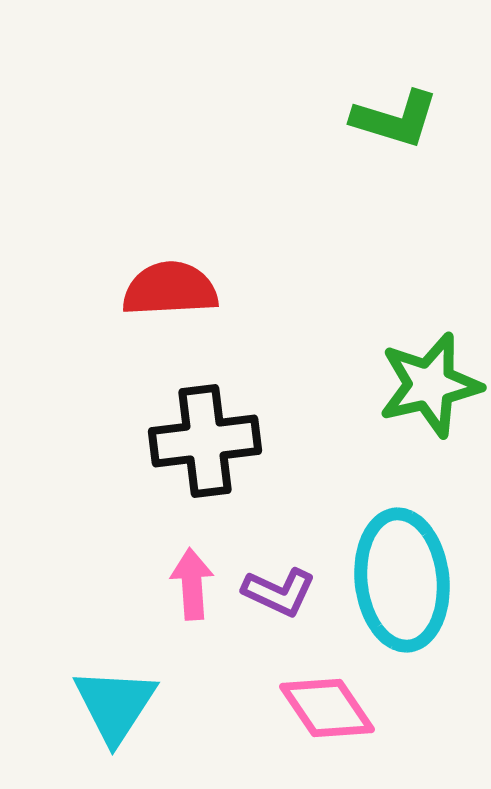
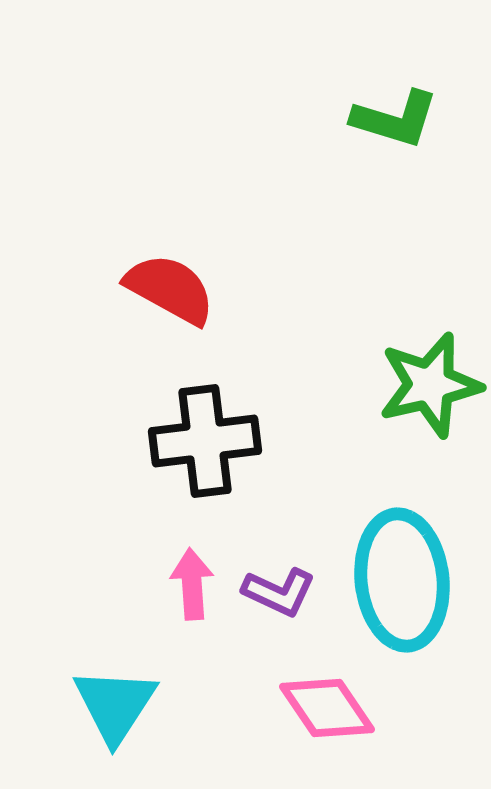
red semicircle: rotated 32 degrees clockwise
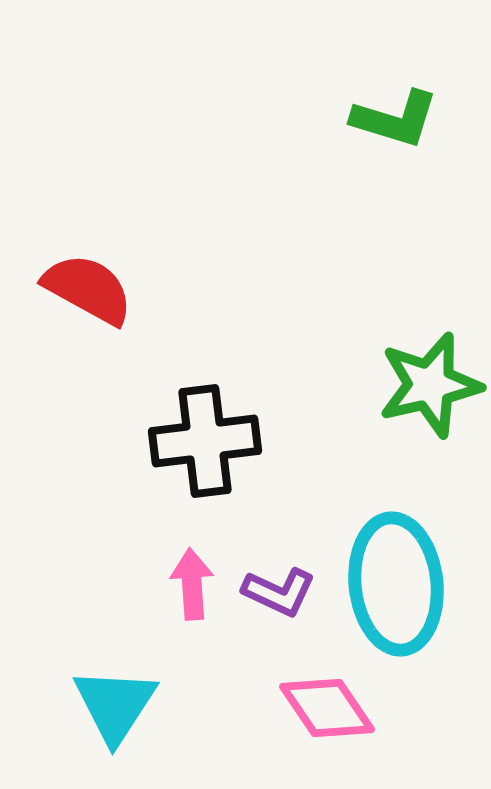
red semicircle: moved 82 px left
cyan ellipse: moved 6 px left, 4 px down
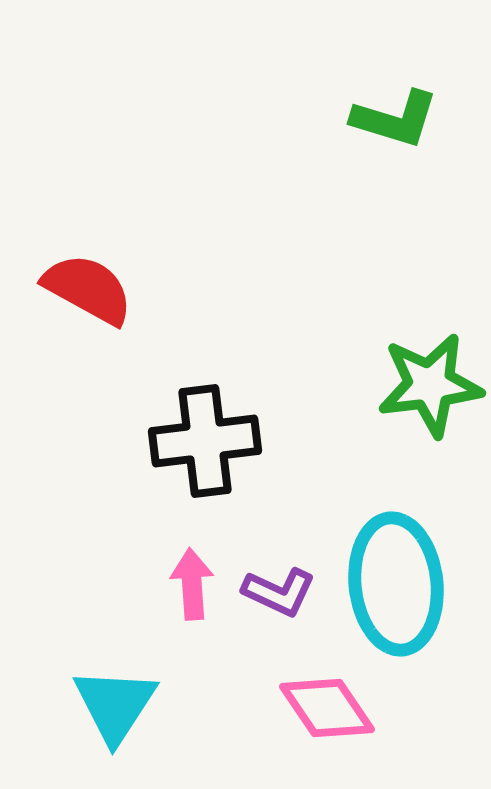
green star: rotated 6 degrees clockwise
